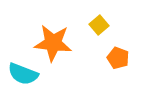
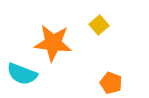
orange pentagon: moved 7 px left, 25 px down
cyan semicircle: moved 1 px left
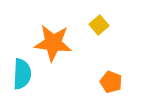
cyan semicircle: rotated 108 degrees counterclockwise
orange pentagon: moved 1 px up
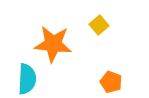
orange star: moved 1 px down
cyan semicircle: moved 5 px right, 5 px down
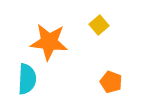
orange star: moved 4 px left, 2 px up
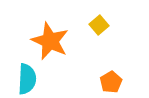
orange star: moved 1 px right, 1 px up; rotated 18 degrees clockwise
orange pentagon: rotated 20 degrees clockwise
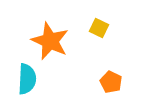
yellow square: moved 3 px down; rotated 24 degrees counterclockwise
orange pentagon: rotated 15 degrees counterclockwise
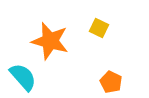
orange star: rotated 9 degrees counterclockwise
cyan semicircle: moved 4 px left, 2 px up; rotated 44 degrees counterclockwise
